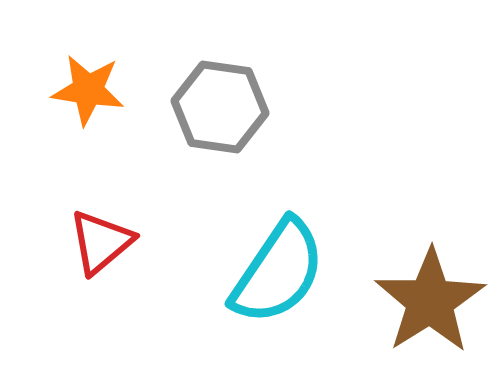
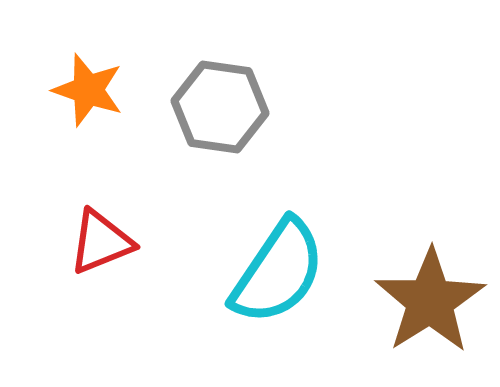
orange star: rotated 10 degrees clockwise
red triangle: rotated 18 degrees clockwise
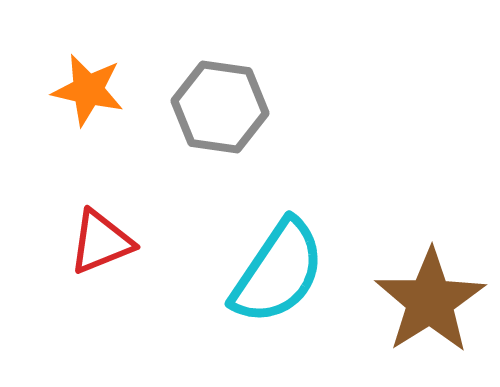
orange star: rotated 6 degrees counterclockwise
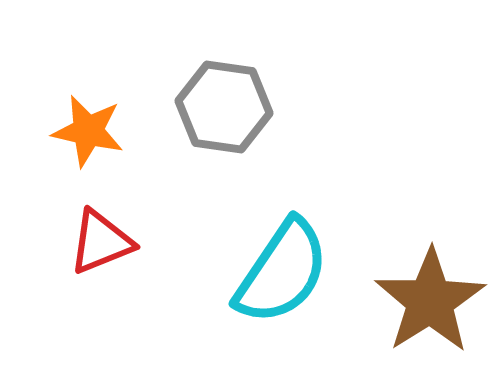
orange star: moved 41 px down
gray hexagon: moved 4 px right
cyan semicircle: moved 4 px right
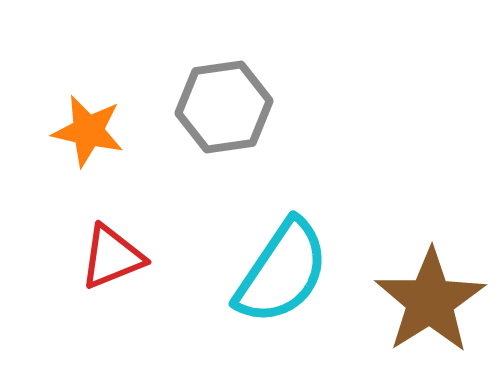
gray hexagon: rotated 16 degrees counterclockwise
red triangle: moved 11 px right, 15 px down
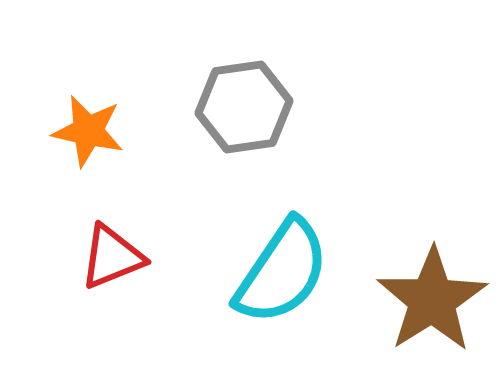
gray hexagon: moved 20 px right
brown star: moved 2 px right, 1 px up
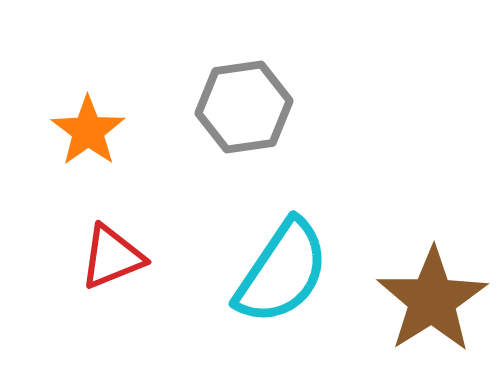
orange star: rotated 24 degrees clockwise
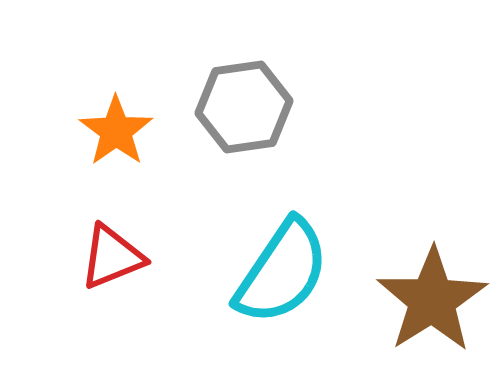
orange star: moved 28 px right
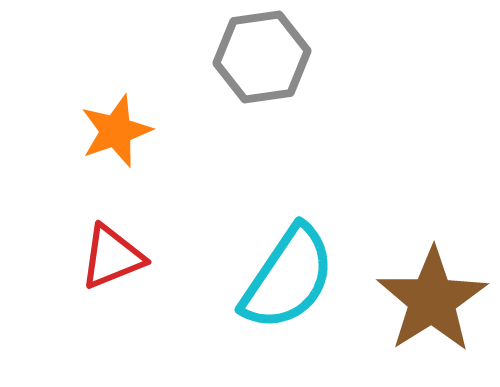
gray hexagon: moved 18 px right, 50 px up
orange star: rotated 16 degrees clockwise
cyan semicircle: moved 6 px right, 6 px down
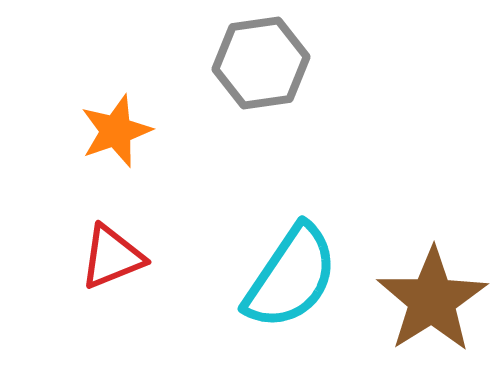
gray hexagon: moved 1 px left, 6 px down
cyan semicircle: moved 3 px right, 1 px up
